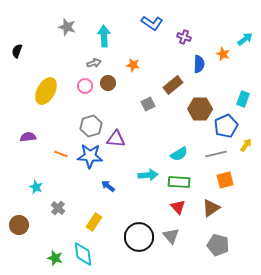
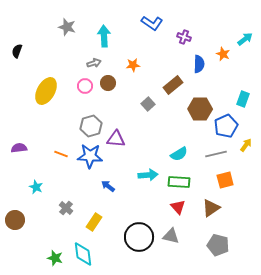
orange star at (133, 65): rotated 16 degrees counterclockwise
gray square at (148, 104): rotated 16 degrees counterclockwise
purple semicircle at (28, 137): moved 9 px left, 11 px down
gray cross at (58, 208): moved 8 px right
brown circle at (19, 225): moved 4 px left, 5 px up
gray triangle at (171, 236): rotated 36 degrees counterclockwise
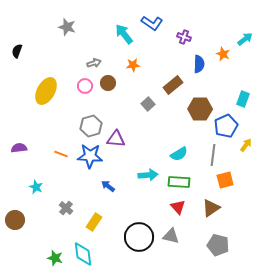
cyan arrow at (104, 36): moved 20 px right, 2 px up; rotated 35 degrees counterclockwise
gray line at (216, 154): moved 3 px left, 1 px down; rotated 70 degrees counterclockwise
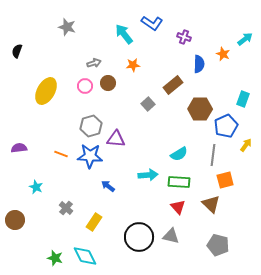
brown triangle at (211, 208): moved 4 px up; rotated 42 degrees counterclockwise
cyan diamond at (83, 254): moved 2 px right, 2 px down; rotated 20 degrees counterclockwise
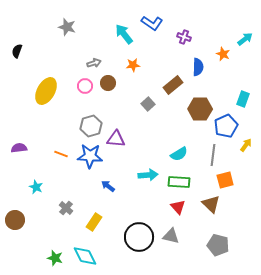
blue semicircle at (199, 64): moved 1 px left, 3 px down
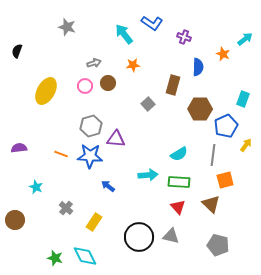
brown rectangle at (173, 85): rotated 36 degrees counterclockwise
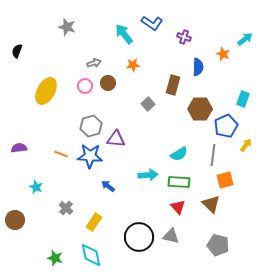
cyan diamond at (85, 256): moved 6 px right, 1 px up; rotated 15 degrees clockwise
